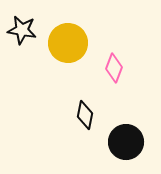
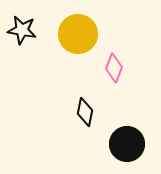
yellow circle: moved 10 px right, 9 px up
black diamond: moved 3 px up
black circle: moved 1 px right, 2 px down
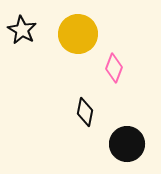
black star: rotated 20 degrees clockwise
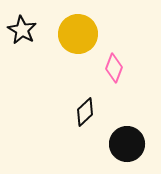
black diamond: rotated 36 degrees clockwise
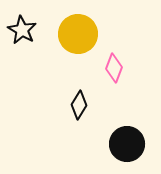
black diamond: moved 6 px left, 7 px up; rotated 16 degrees counterclockwise
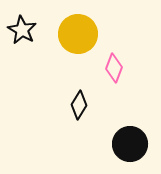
black circle: moved 3 px right
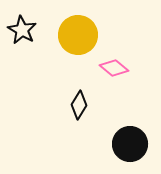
yellow circle: moved 1 px down
pink diamond: rotated 72 degrees counterclockwise
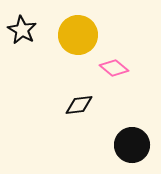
black diamond: rotated 52 degrees clockwise
black circle: moved 2 px right, 1 px down
